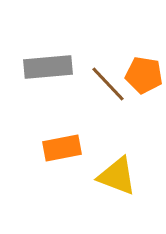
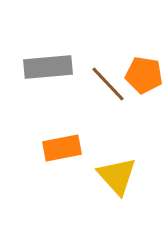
yellow triangle: rotated 27 degrees clockwise
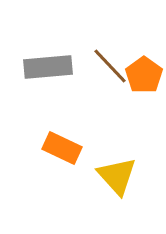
orange pentagon: rotated 27 degrees clockwise
brown line: moved 2 px right, 18 px up
orange rectangle: rotated 36 degrees clockwise
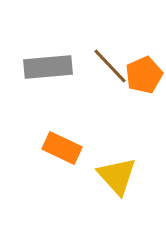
orange pentagon: rotated 12 degrees clockwise
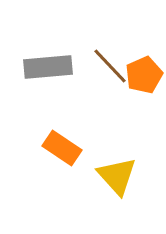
orange rectangle: rotated 9 degrees clockwise
